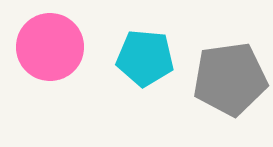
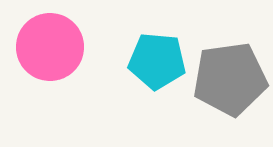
cyan pentagon: moved 12 px right, 3 px down
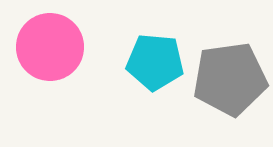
cyan pentagon: moved 2 px left, 1 px down
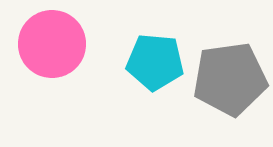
pink circle: moved 2 px right, 3 px up
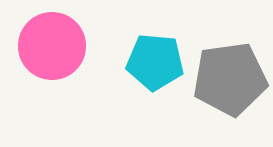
pink circle: moved 2 px down
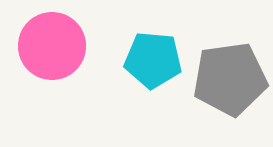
cyan pentagon: moved 2 px left, 2 px up
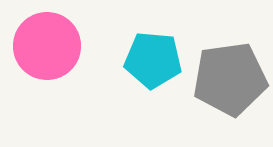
pink circle: moved 5 px left
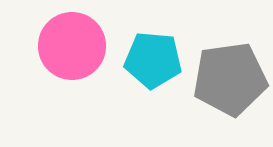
pink circle: moved 25 px right
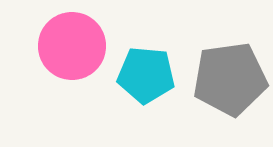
cyan pentagon: moved 7 px left, 15 px down
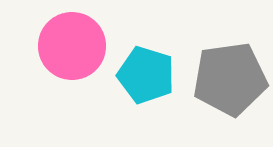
cyan pentagon: rotated 12 degrees clockwise
